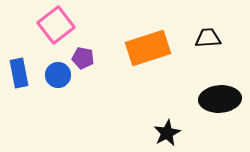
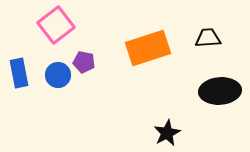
purple pentagon: moved 1 px right, 4 px down
black ellipse: moved 8 px up
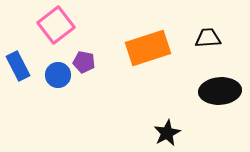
blue rectangle: moved 1 px left, 7 px up; rotated 16 degrees counterclockwise
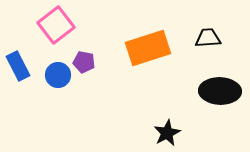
black ellipse: rotated 6 degrees clockwise
